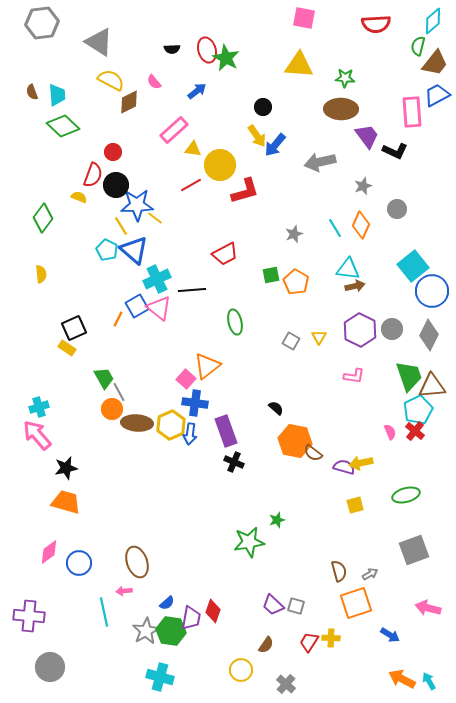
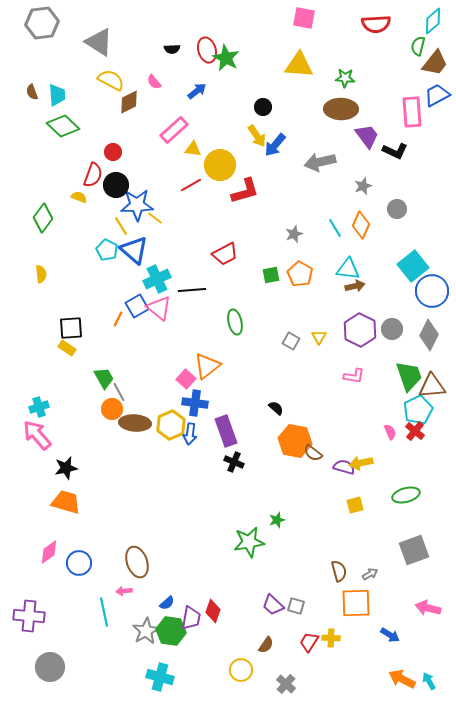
orange pentagon at (296, 282): moved 4 px right, 8 px up
black square at (74, 328): moved 3 px left; rotated 20 degrees clockwise
brown ellipse at (137, 423): moved 2 px left
orange square at (356, 603): rotated 16 degrees clockwise
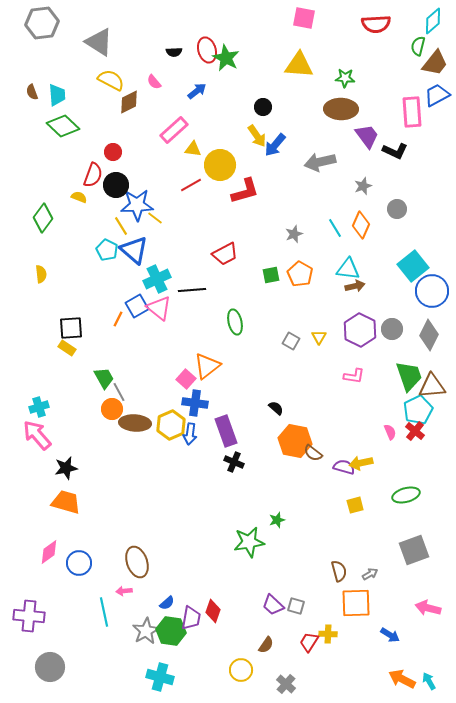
black semicircle at (172, 49): moved 2 px right, 3 px down
yellow cross at (331, 638): moved 3 px left, 4 px up
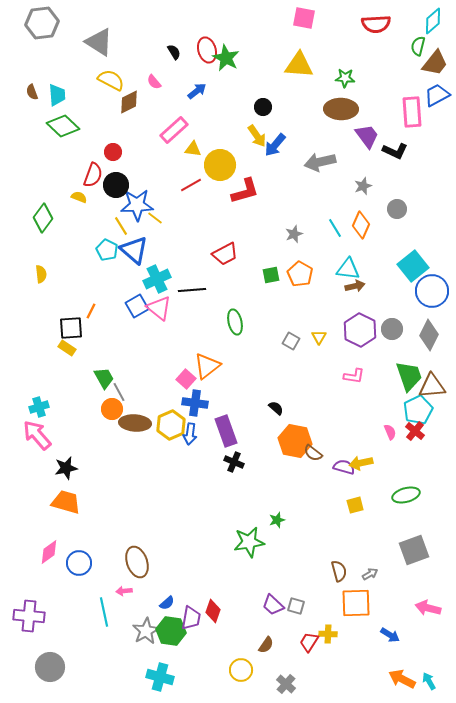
black semicircle at (174, 52): rotated 119 degrees counterclockwise
orange line at (118, 319): moved 27 px left, 8 px up
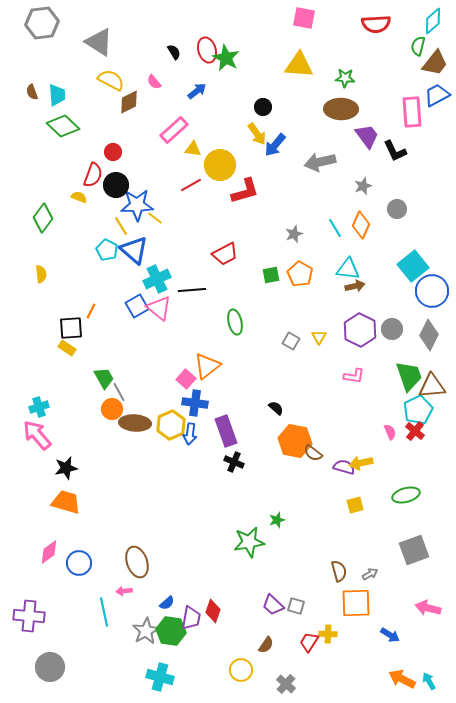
yellow arrow at (257, 136): moved 2 px up
black L-shape at (395, 151): rotated 40 degrees clockwise
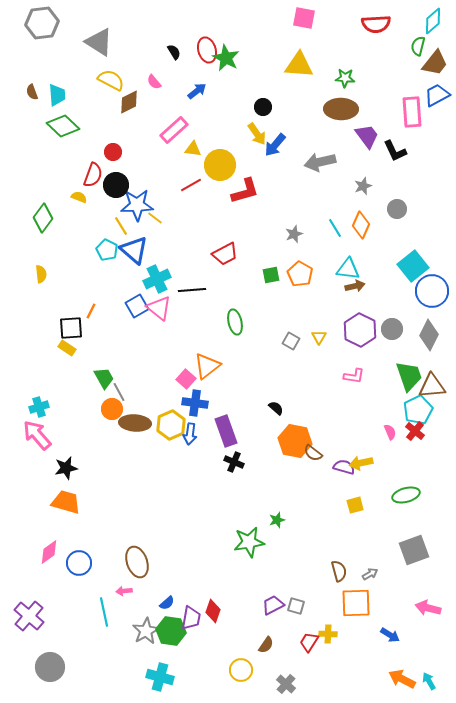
purple trapezoid at (273, 605): rotated 110 degrees clockwise
purple cross at (29, 616): rotated 36 degrees clockwise
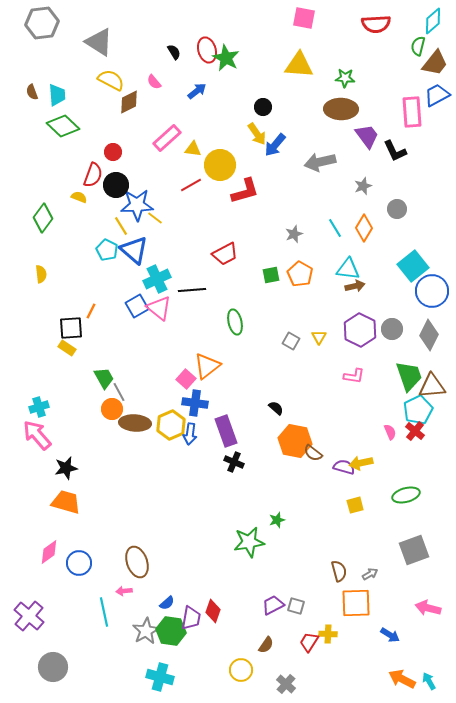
pink rectangle at (174, 130): moved 7 px left, 8 px down
orange diamond at (361, 225): moved 3 px right, 3 px down; rotated 8 degrees clockwise
gray circle at (50, 667): moved 3 px right
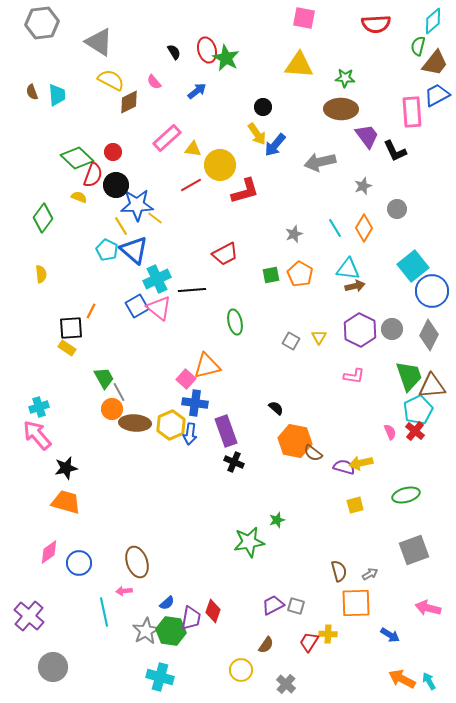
green diamond at (63, 126): moved 14 px right, 32 px down
orange triangle at (207, 366): rotated 24 degrees clockwise
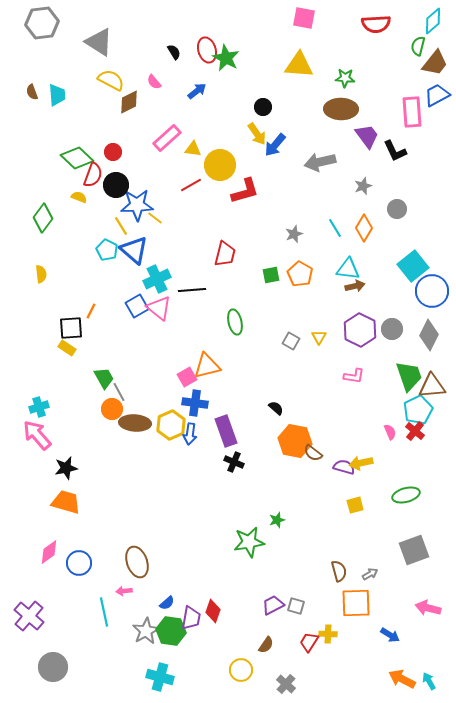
red trapezoid at (225, 254): rotated 48 degrees counterclockwise
pink square at (186, 379): moved 1 px right, 2 px up; rotated 18 degrees clockwise
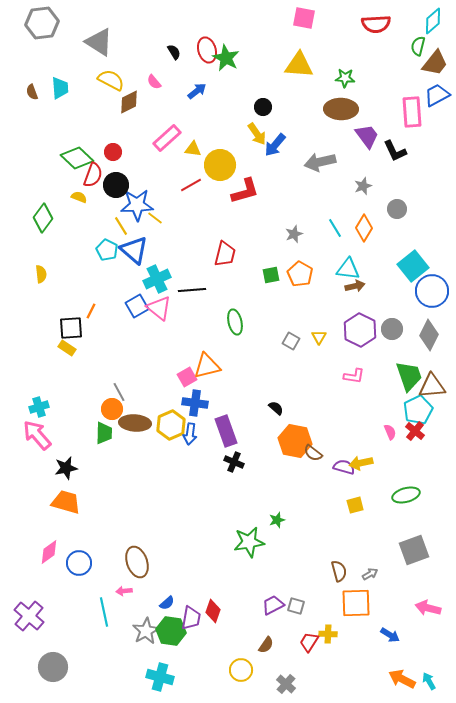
cyan trapezoid at (57, 95): moved 3 px right, 7 px up
green trapezoid at (104, 378): moved 55 px down; rotated 30 degrees clockwise
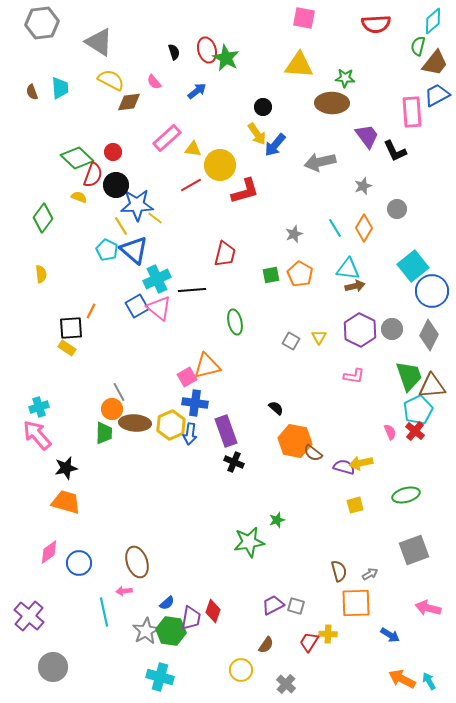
black semicircle at (174, 52): rotated 14 degrees clockwise
brown diamond at (129, 102): rotated 20 degrees clockwise
brown ellipse at (341, 109): moved 9 px left, 6 px up
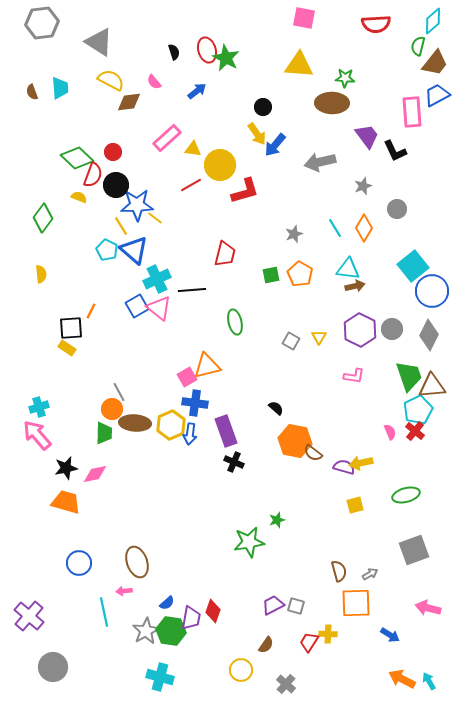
pink diamond at (49, 552): moved 46 px right, 78 px up; rotated 25 degrees clockwise
